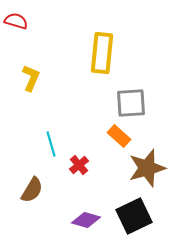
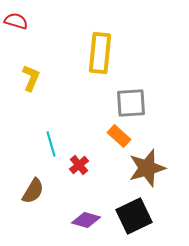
yellow rectangle: moved 2 px left
brown semicircle: moved 1 px right, 1 px down
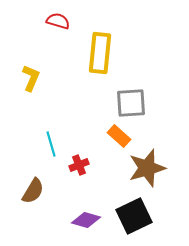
red semicircle: moved 42 px right
red cross: rotated 18 degrees clockwise
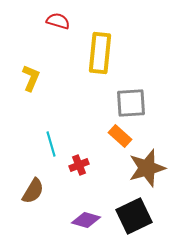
orange rectangle: moved 1 px right
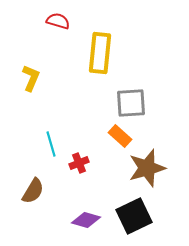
red cross: moved 2 px up
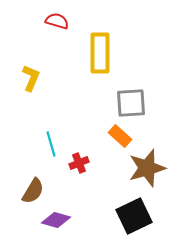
red semicircle: moved 1 px left
yellow rectangle: rotated 6 degrees counterclockwise
purple diamond: moved 30 px left
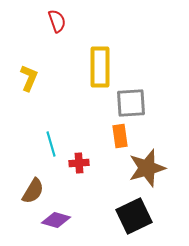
red semicircle: rotated 55 degrees clockwise
yellow rectangle: moved 14 px down
yellow L-shape: moved 2 px left
orange rectangle: rotated 40 degrees clockwise
red cross: rotated 18 degrees clockwise
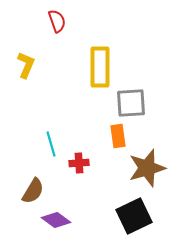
yellow L-shape: moved 3 px left, 13 px up
orange rectangle: moved 2 px left
purple diamond: rotated 20 degrees clockwise
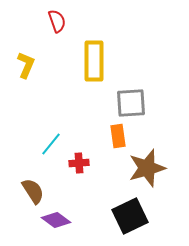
yellow rectangle: moved 6 px left, 6 px up
cyan line: rotated 55 degrees clockwise
brown semicircle: rotated 64 degrees counterclockwise
black square: moved 4 px left
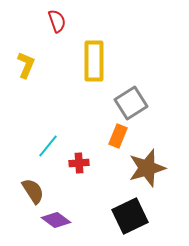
gray square: rotated 28 degrees counterclockwise
orange rectangle: rotated 30 degrees clockwise
cyan line: moved 3 px left, 2 px down
